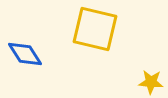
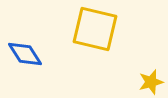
yellow star: rotated 20 degrees counterclockwise
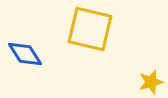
yellow square: moved 5 px left
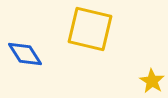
yellow star: moved 1 px right, 1 px up; rotated 25 degrees counterclockwise
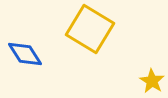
yellow square: rotated 18 degrees clockwise
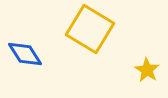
yellow star: moved 5 px left, 11 px up
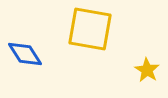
yellow square: rotated 21 degrees counterclockwise
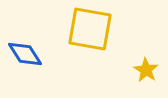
yellow star: moved 1 px left
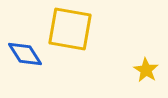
yellow square: moved 20 px left
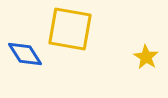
yellow star: moved 13 px up
